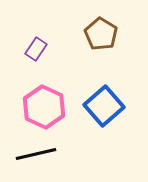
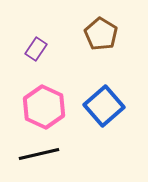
black line: moved 3 px right
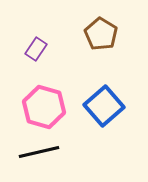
pink hexagon: rotated 9 degrees counterclockwise
black line: moved 2 px up
